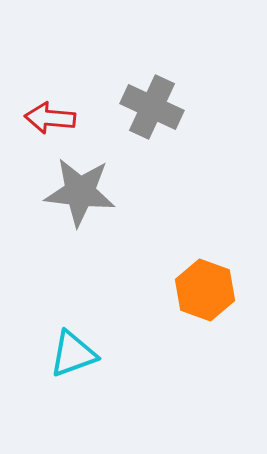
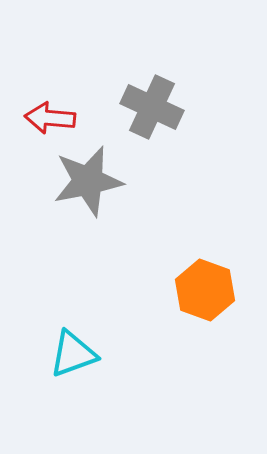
gray star: moved 8 px right, 11 px up; rotated 18 degrees counterclockwise
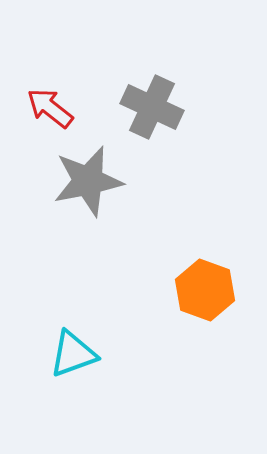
red arrow: moved 10 px up; rotated 33 degrees clockwise
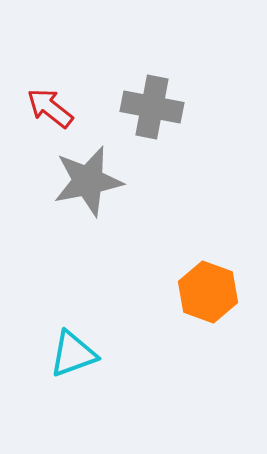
gray cross: rotated 14 degrees counterclockwise
orange hexagon: moved 3 px right, 2 px down
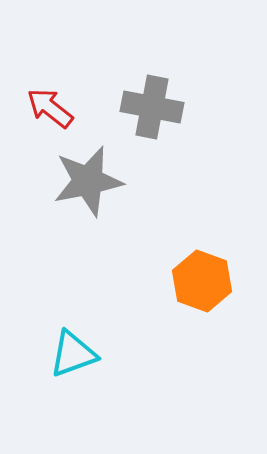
orange hexagon: moved 6 px left, 11 px up
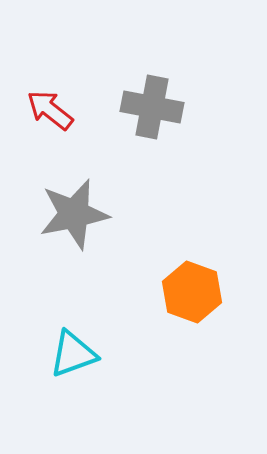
red arrow: moved 2 px down
gray star: moved 14 px left, 33 px down
orange hexagon: moved 10 px left, 11 px down
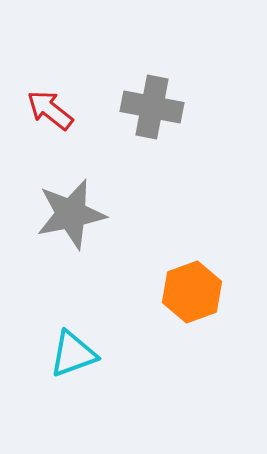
gray star: moved 3 px left
orange hexagon: rotated 20 degrees clockwise
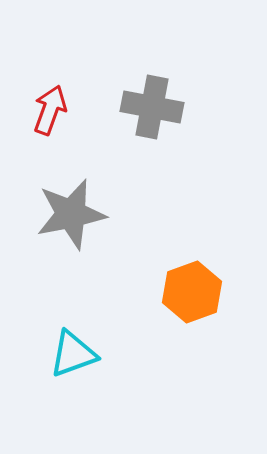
red arrow: rotated 72 degrees clockwise
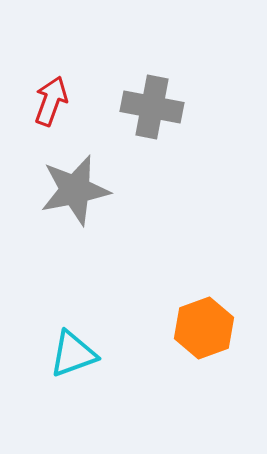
red arrow: moved 1 px right, 9 px up
gray star: moved 4 px right, 24 px up
orange hexagon: moved 12 px right, 36 px down
